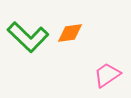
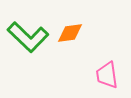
pink trapezoid: rotated 64 degrees counterclockwise
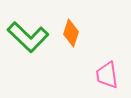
orange diamond: moved 1 px right; rotated 64 degrees counterclockwise
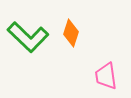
pink trapezoid: moved 1 px left, 1 px down
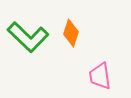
pink trapezoid: moved 6 px left
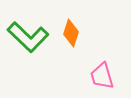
pink trapezoid: moved 2 px right; rotated 8 degrees counterclockwise
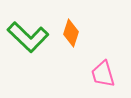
pink trapezoid: moved 1 px right, 2 px up
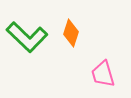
green L-shape: moved 1 px left
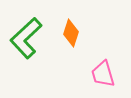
green L-shape: moved 1 px left, 1 px down; rotated 93 degrees clockwise
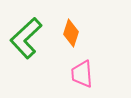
pink trapezoid: moved 21 px left; rotated 12 degrees clockwise
